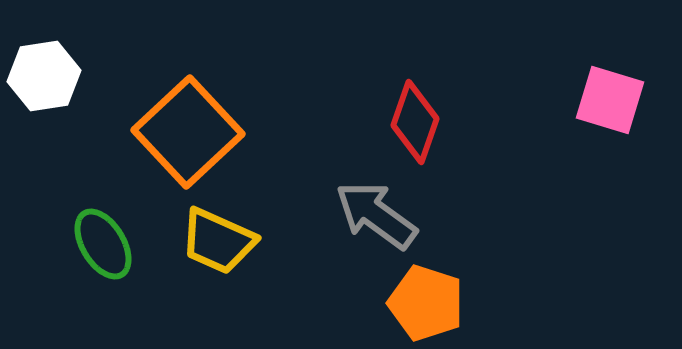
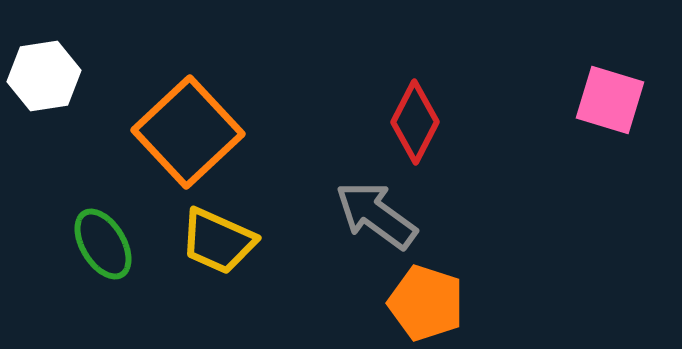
red diamond: rotated 8 degrees clockwise
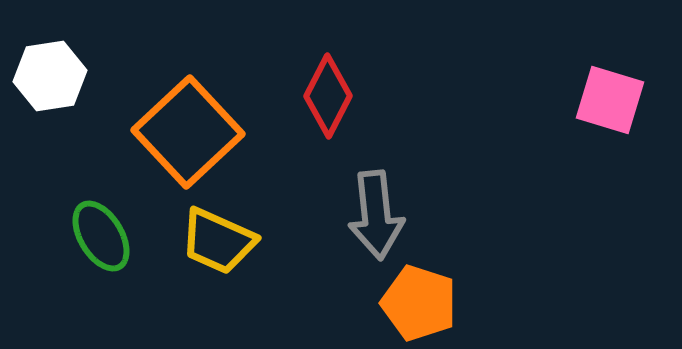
white hexagon: moved 6 px right
red diamond: moved 87 px left, 26 px up
gray arrow: rotated 132 degrees counterclockwise
green ellipse: moved 2 px left, 8 px up
orange pentagon: moved 7 px left
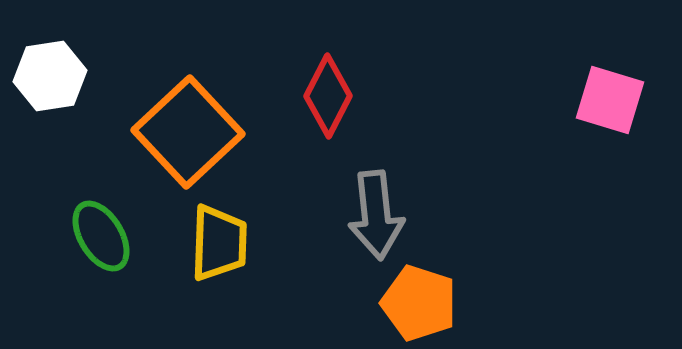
yellow trapezoid: moved 1 px right, 2 px down; rotated 112 degrees counterclockwise
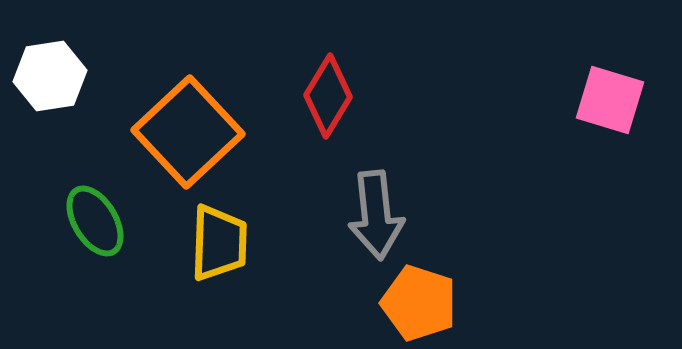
red diamond: rotated 4 degrees clockwise
green ellipse: moved 6 px left, 15 px up
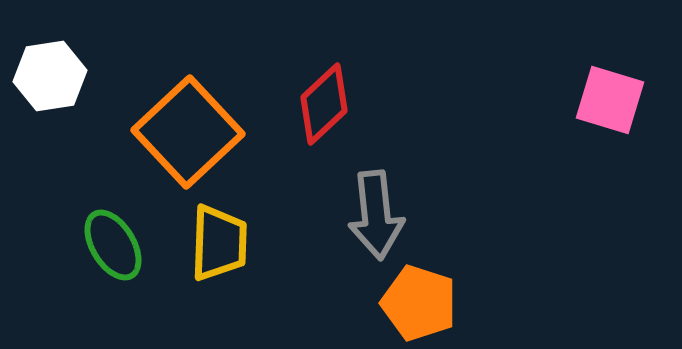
red diamond: moved 4 px left, 8 px down; rotated 16 degrees clockwise
green ellipse: moved 18 px right, 24 px down
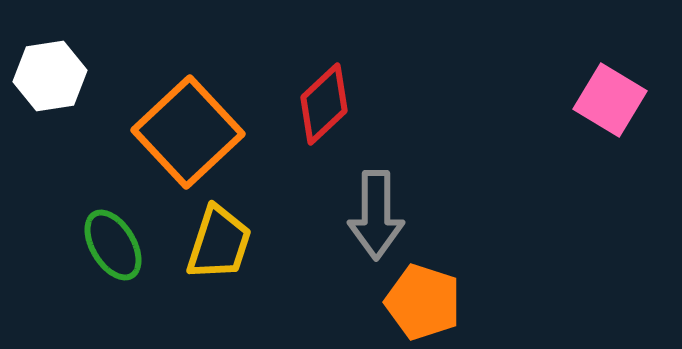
pink square: rotated 14 degrees clockwise
gray arrow: rotated 6 degrees clockwise
yellow trapezoid: rotated 16 degrees clockwise
orange pentagon: moved 4 px right, 1 px up
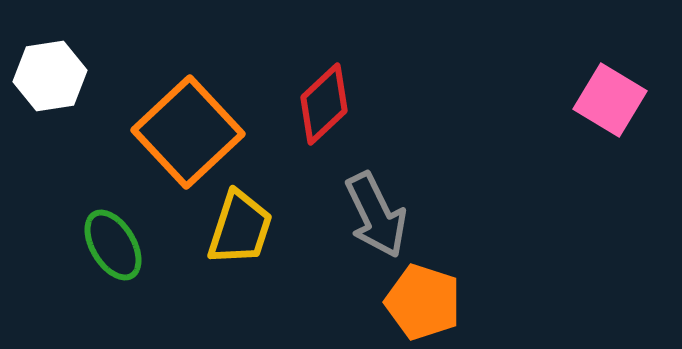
gray arrow: rotated 26 degrees counterclockwise
yellow trapezoid: moved 21 px right, 15 px up
